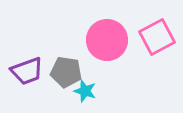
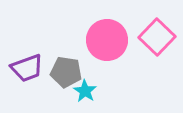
pink square: rotated 18 degrees counterclockwise
purple trapezoid: moved 3 px up
cyan star: rotated 15 degrees clockwise
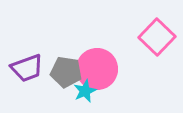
pink circle: moved 10 px left, 29 px down
cyan star: rotated 15 degrees clockwise
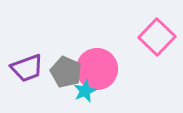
gray pentagon: rotated 16 degrees clockwise
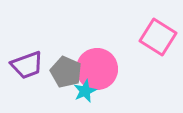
pink square: moved 1 px right; rotated 12 degrees counterclockwise
purple trapezoid: moved 3 px up
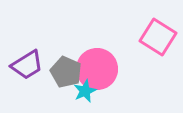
purple trapezoid: rotated 12 degrees counterclockwise
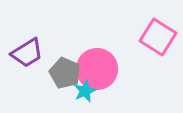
purple trapezoid: moved 12 px up
gray pentagon: moved 1 px left, 1 px down
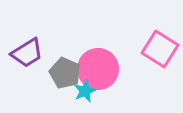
pink square: moved 2 px right, 12 px down
pink circle: moved 1 px right
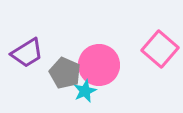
pink square: rotated 9 degrees clockwise
pink circle: moved 1 px right, 4 px up
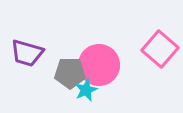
purple trapezoid: rotated 48 degrees clockwise
gray pentagon: moved 5 px right; rotated 24 degrees counterclockwise
cyan star: moved 1 px right, 1 px up
